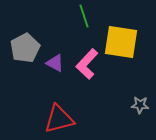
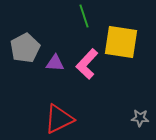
purple triangle: rotated 24 degrees counterclockwise
gray star: moved 13 px down
red triangle: rotated 12 degrees counterclockwise
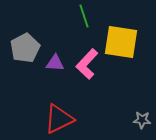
gray star: moved 2 px right, 2 px down
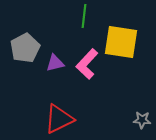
green line: rotated 25 degrees clockwise
purple triangle: rotated 18 degrees counterclockwise
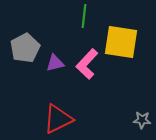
red triangle: moved 1 px left
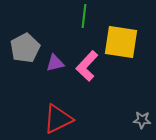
pink L-shape: moved 2 px down
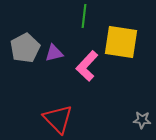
purple triangle: moved 1 px left, 10 px up
red triangle: rotated 48 degrees counterclockwise
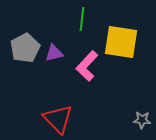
green line: moved 2 px left, 3 px down
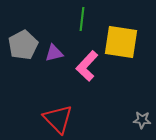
gray pentagon: moved 2 px left, 3 px up
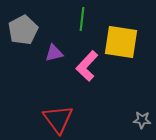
gray pentagon: moved 15 px up
red triangle: rotated 8 degrees clockwise
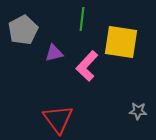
gray star: moved 4 px left, 9 px up
